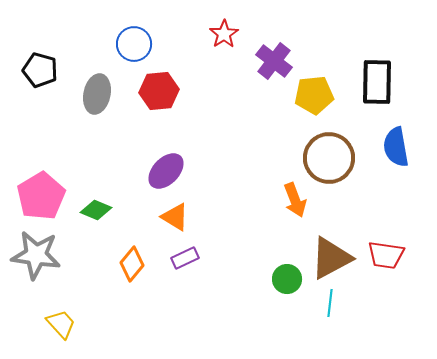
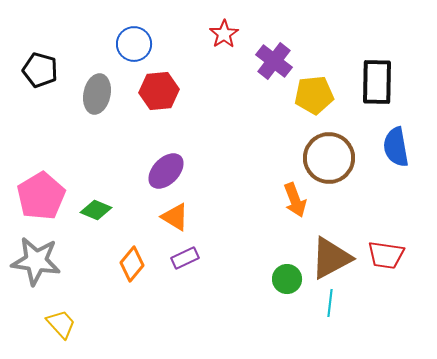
gray star: moved 6 px down
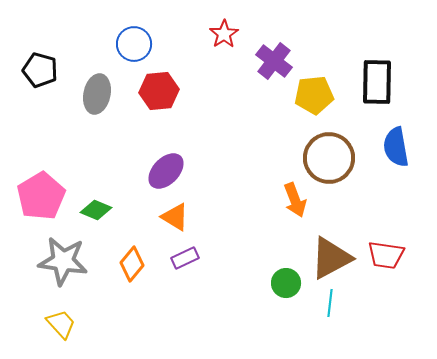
gray star: moved 27 px right
green circle: moved 1 px left, 4 px down
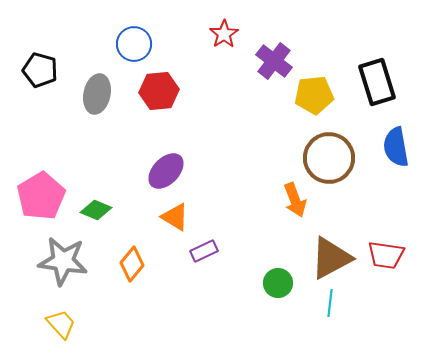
black rectangle: rotated 18 degrees counterclockwise
purple rectangle: moved 19 px right, 7 px up
green circle: moved 8 px left
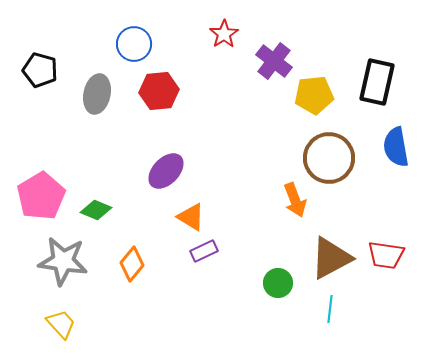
black rectangle: rotated 30 degrees clockwise
orange triangle: moved 16 px right
cyan line: moved 6 px down
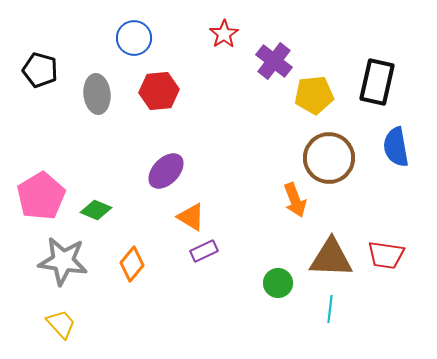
blue circle: moved 6 px up
gray ellipse: rotated 18 degrees counterclockwise
brown triangle: rotated 30 degrees clockwise
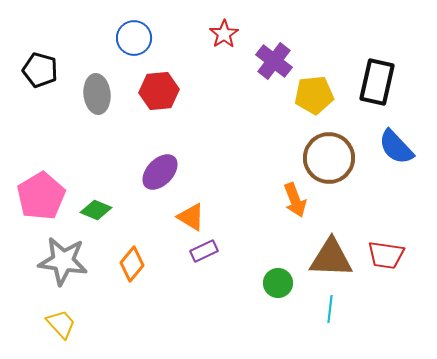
blue semicircle: rotated 33 degrees counterclockwise
purple ellipse: moved 6 px left, 1 px down
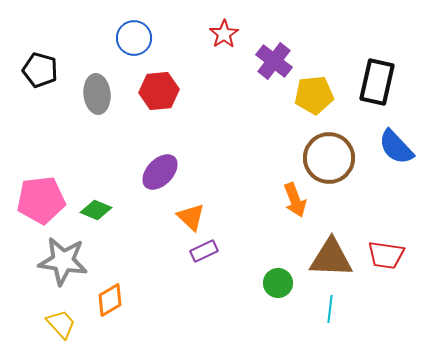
pink pentagon: moved 4 px down; rotated 24 degrees clockwise
orange triangle: rotated 12 degrees clockwise
orange diamond: moved 22 px left, 36 px down; rotated 20 degrees clockwise
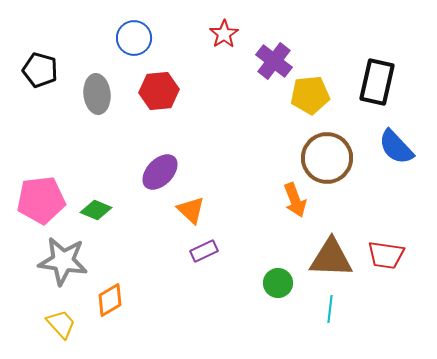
yellow pentagon: moved 4 px left
brown circle: moved 2 px left
orange triangle: moved 7 px up
